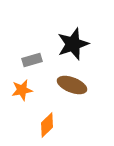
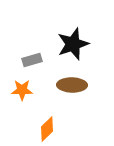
brown ellipse: rotated 20 degrees counterclockwise
orange star: rotated 10 degrees clockwise
orange diamond: moved 4 px down
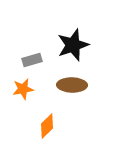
black star: moved 1 px down
orange star: moved 1 px right, 1 px up; rotated 10 degrees counterclockwise
orange diamond: moved 3 px up
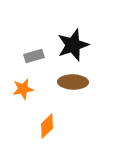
gray rectangle: moved 2 px right, 4 px up
brown ellipse: moved 1 px right, 3 px up
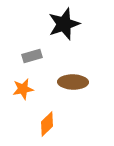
black star: moved 9 px left, 21 px up
gray rectangle: moved 2 px left
orange diamond: moved 2 px up
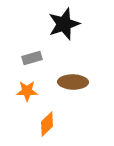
gray rectangle: moved 2 px down
orange star: moved 4 px right, 2 px down; rotated 10 degrees clockwise
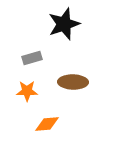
orange diamond: rotated 40 degrees clockwise
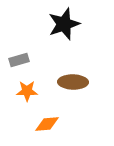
gray rectangle: moved 13 px left, 2 px down
